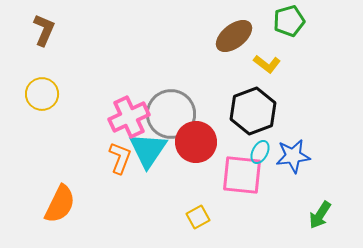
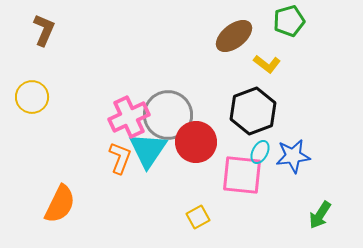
yellow circle: moved 10 px left, 3 px down
gray circle: moved 3 px left, 1 px down
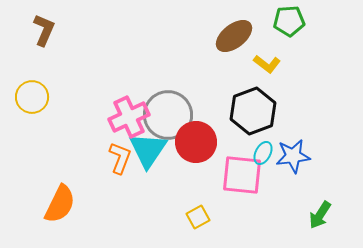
green pentagon: rotated 12 degrees clockwise
cyan ellipse: moved 3 px right, 1 px down
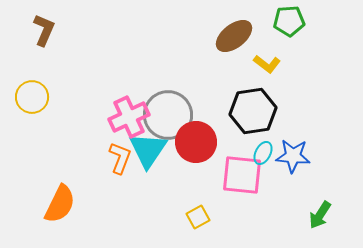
black hexagon: rotated 12 degrees clockwise
blue star: rotated 12 degrees clockwise
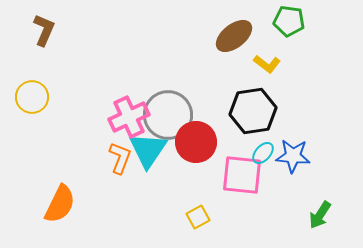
green pentagon: rotated 12 degrees clockwise
cyan ellipse: rotated 15 degrees clockwise
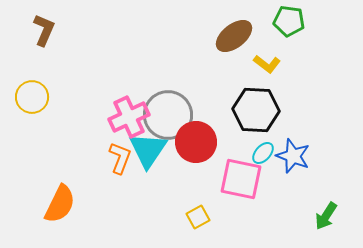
black hexagon: moved 3 px right, 1 px up; rotated 12 degrees clockwise
blue star: rotated 16 degrees clockwise
pink square: moved 1 px left, 4 px down; rotated 6 degrees clockwise
green arrow: moved 6 px right, 1 px down
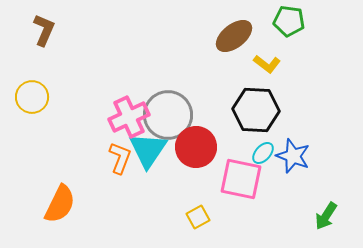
red circle: moved 5 px down
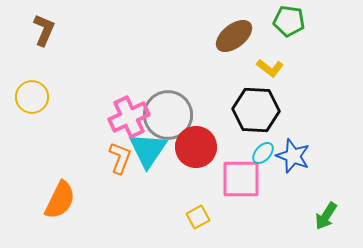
yellow L-shape: moved 3 px right, 4 px down
pink square: rotated 12 degrees counterclockwise
orange semicircle: moved 4 px up
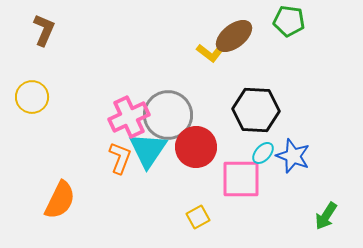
yellow L-shape: moved 60 px left, 15 px up
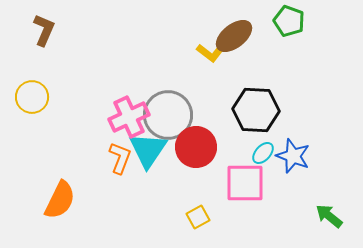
green pentagon: rotated 12 degrees clockwise
pink square: moved 4 px right, 4 px down
green arrow: moved 3 px right; rotated 96 degrees clockwise
